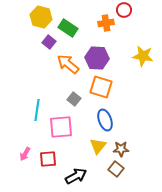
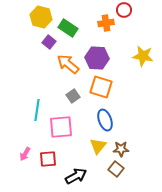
gray square: moved 1 px left, 3 px up; rotated 16 degrees clockwise
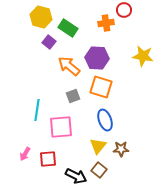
orange arrow: moved 1 px right, 2 px down
gray square: rotated 16 degrees clockwise
brown square: moved 17 px left, 1 px down
black arrow: rotated 55 degrees clockwise
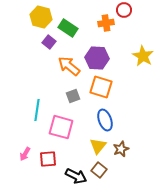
yellow star: rotated 20 degrees clockwise
pink square: rotated 20 degrees clockwise
brown star: rotated 21 degrees counterclockwise
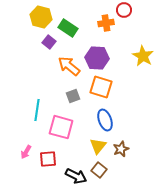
pink arrow: moved 1 px right, 2 px up
